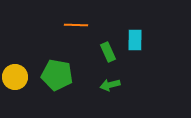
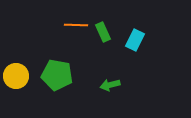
cyan rectangle: rotated 25 degrees clockwise
green rectangle: moved 5 px left, 20 px up
yellow circle: moved 1 px right, 1 px up
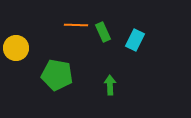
yellow circle: moved 28 px up
green arrow: rotated 102 degrees clockwise
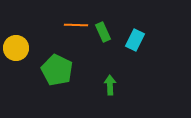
green pentagon: moved 5 px up; rotated 16 degrees clockwise
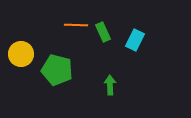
yellow circle: moved 5 px right, 6 px down
green pentagon: rotated 12 degrees counterclockwise
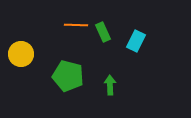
cyan rectangle: moved 1 px right, 1 px down
green pentagon: moved 11 px right, 6 px down
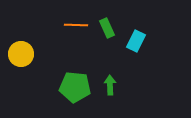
green rectangle: moved 4 px right, 4 px up
green pentagon: moved 7 px right, 11 px down; rotated 8 degrees counterclockwise
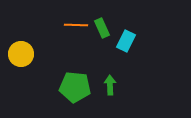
green rectangle: moved 5 px left
cyan rectangle: moved 10 px left
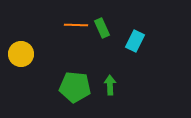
cyan rectangle: moved 9 px right
